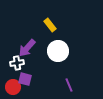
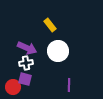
purple arrow: rotated 108 degrees counterclockwise
white cross: moved 9 px right
purple line: rotated 24 degrees clockwise
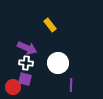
white circle: moved 12 px down
white cross: rotated 16 degrees clockwise
purple line: moved 2 px right
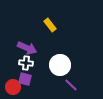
white circle: moved 2 px right, 2 px down
purple line: rotated 48 degrees counterclockwise
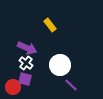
white cross: rotated 32 degrees clockwise
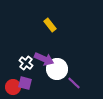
purple arrow: moved 17 px right, 11 px down
white circle: moved 3 px left, 4 px down
purple square: moved 4 px down
purple line: moved 3 px right, 2 px up
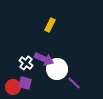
yellow rectangle: rotated 64 degrees clockwise
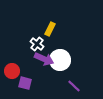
yellow rectangle: moved 4 px down
white cross: moved 11 px right, 19 px up
white circle: moved 3 px right, 9 px up
purple line: moved 3 px down
red circle: moved 1 px left, 16 px up
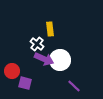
yellow rectangle: rotated 32 degrees counterclockwise
